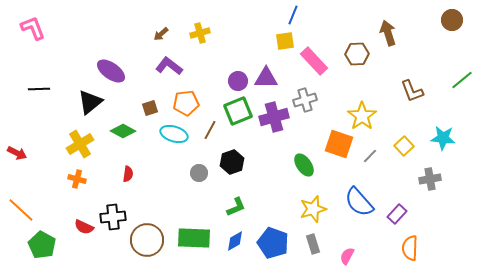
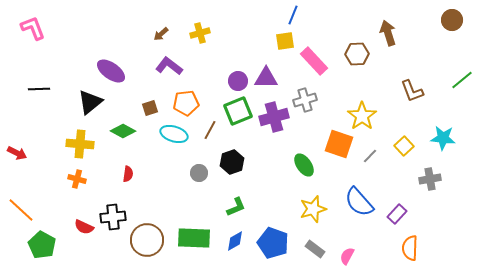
yellow cross at (80, 144): rotated 36 degrees clockwise
gray rectangle at (313, 244): moved 2 px right, 5 px down; rotated 36 degrees counterclockwise
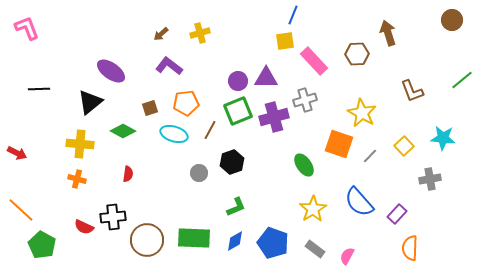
pink L-shape at (33, 28): moved 6 px left
yellow star at (362, 116): moved 3 px up; rotated 8 degrees counterclockwise
yellow star at (313, 209): rotated 16 degrees counterclockwise
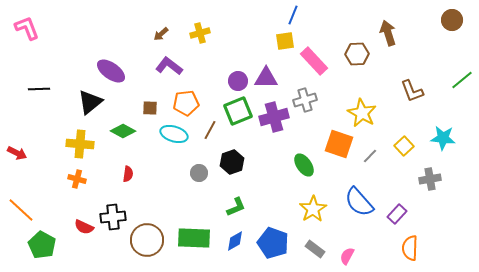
brown square at (150, 108): rotated 21 degrees clockwise
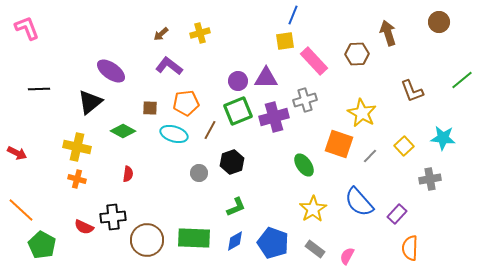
brown circle at (452, 20): moved 13 px left, 2 px down
yellow cross at (80, 144): moved 3 px left, 3 px down; rotated 8 degrees clockwise
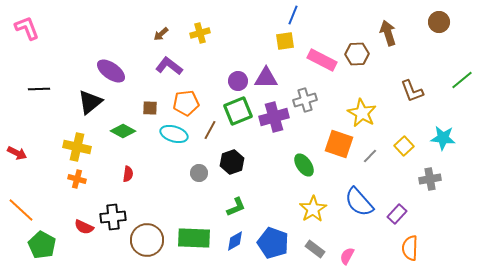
pink rectangle at (314, 61): moved 8 px right, 1 px up; rotated 20 degrees counterclockwise
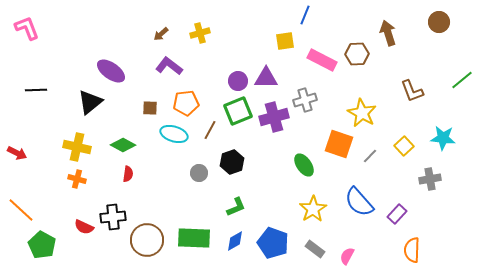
blue line at (293, 15): moved 12 px right
black line at (39, 89): moved 3 px left, 1 px down
green diamond at (123, 131): moved 14 px down
orange semicircle at (410, 248): moved 2 px right, 2 px down
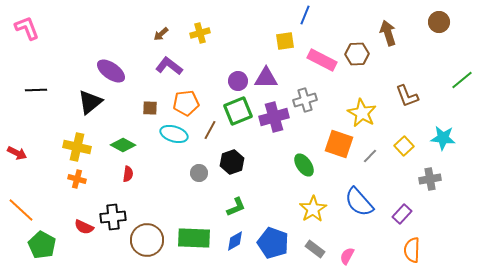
brown L-shape at (412, 91): moved 5 px left, 5 px down
purple rectangle at (397, 214): moved 5 px right
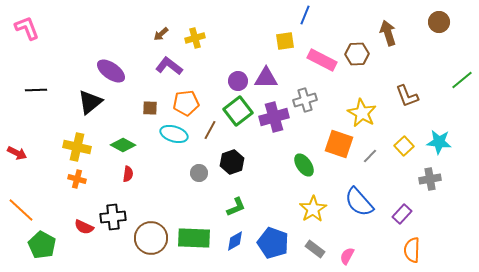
yellow cross at (200, 33): moved 5 px left, 5 px down
green square at (238, 111): rotated 16 degrees counterclockwise
cyan star at (443, 138): moved 4 px left, 4 px down
brown circle at (147, 240): moved 4 px right, 2 px up
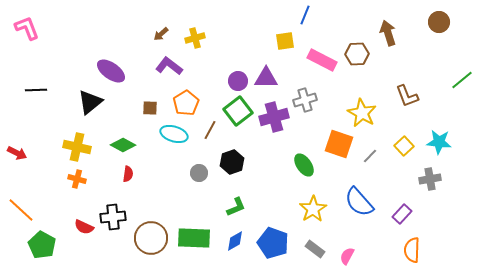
orange pentagon at (186, 103): rotated 25 degrees counterclockwise
